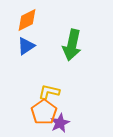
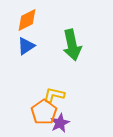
green arrow: rotated 24 degrees counterclockwise
yellow L-shape: moved 5 px right, 3 px down
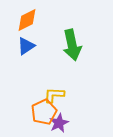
yellow L-shape: rotated 10 degrees counterclockwise
orange pentagon: rotated 10 degrees clockwise
purple star: moved 1 px left
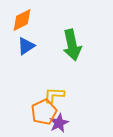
orange diamond: moved 5 px left
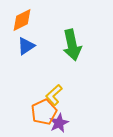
yellow L-shape: rotated 45 degrees counterclockwise
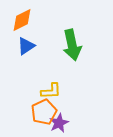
yellow L-shape: moved 3 px left, 4 px up; rotated 140 degrees counterclockwise
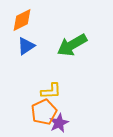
green arrow: rotated 72 degrees clockwise
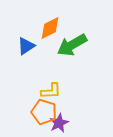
orange diamond: moved 28 px right, 8 px down
orange pentagon: rotated 30 degrees counterclockwise
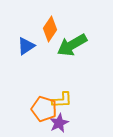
orange diamond: moved 1 px down; rotated 30 degrees counterclockwise
yellow L-shape: moved 11 px right, 9 px down
orange pentagon: moved 3 px up
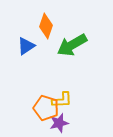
orange diamond: moved 4 px left, 3 px up; rotated 15 degrees counterclockwise
orange pentagon: moved 2 px right, 1 px up
purple star: rotated 12 degrees clockwise
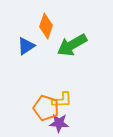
purple star: rotated 18 degrees clockwise
